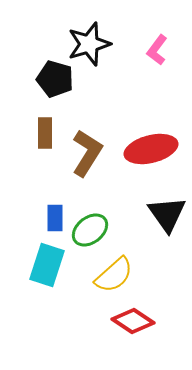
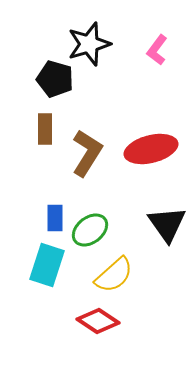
brown rectangle: moved 4 px up
black triangle: moved 10 px down
red diamond: moved 35 px left
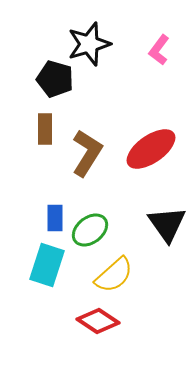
pink L-shape: moved 2 px right
red ellipse: rotated 21 degrees counterclockwise
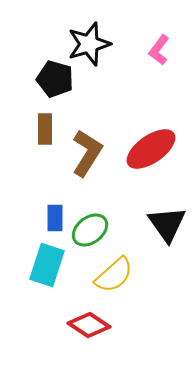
red diamond: moved 9 px left, 4 px down
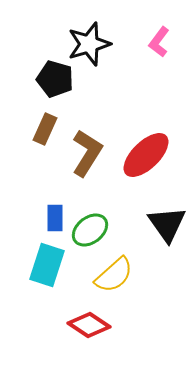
pink L-shape: moved 8 px up
brown rectangle: rotated 24 degrees clockwise
red ellipse: moved 5 px left, 6 px down; rotated 9 degrees counterclockwise
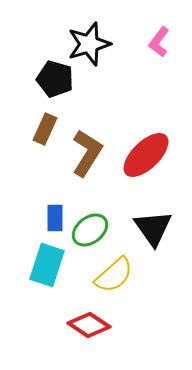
black triangle: moved 14 px left, 4 px down
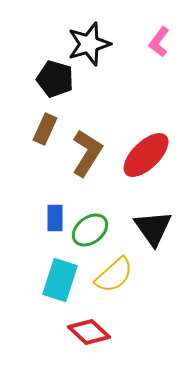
cyan rectangle: moved 13 px right, 15 px down
red diamond: moved 7 px down; rotated 9 degrees clockwise
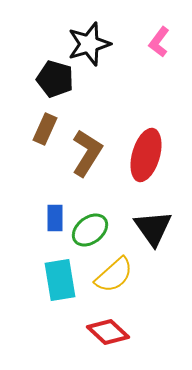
red ellipse: rotated 30 degrees counterclockwise
cyan rectangle: rotated 27 degrees counterclockwise
red diamond: moved 19 px right
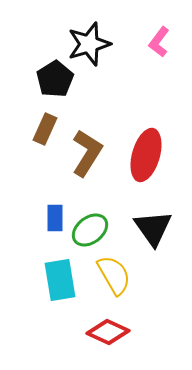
black pentagon: rotated 24 degrees clockwise
yellow semicircle: rotated 78 degrees counterclockwise
red diamond: rotated 18 degrees counterclockwise
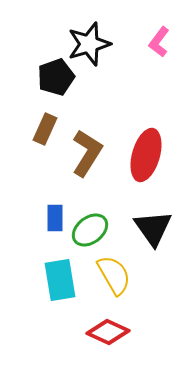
black pentagon: moved 1 px right, 2 px up; rotated 12 degrees clockwise
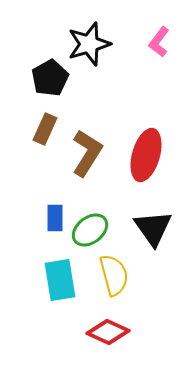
black pentagon: moved 6 px left, 1 px down; rotated 9 degrees counterclockwise
yellow semicircle: rotated 15 degrees clockwise
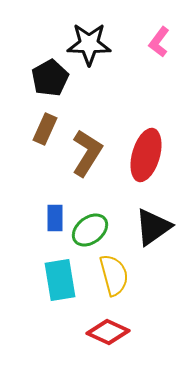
black star: rotated 18 degrees clockwise
black triangle: moved 1 px up; rotated 30 degrees clockwise
